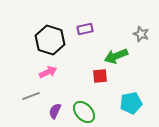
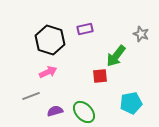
green arrow: rotated 30 degrees counterclockwise
purple semicircle: rotated 49 degrees clockwise
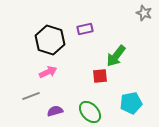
gray star: moved 3 px right, 21 px up
green ellipse: moved 6 px right
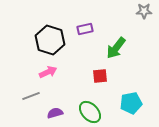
gray star: moved 2 px up; rotated 21 degrees counterclockwise
green arrow: moved 8 px up
purple semicircle: moved 2 px down
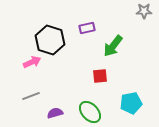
purple rectangle: moved 2 px right, 1 px up
green arrow: moved 3 px left, 2 px up
pink arrow: moved 16 px left, 10 px up
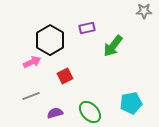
black hexagon: rotated 12 degrees clockwise
red square: moved 35 px left; rotated 21 degrees counterclockwise
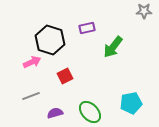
black hexagon: rotated 12 degrees counterclockwise
green arrow: moved 1 px down
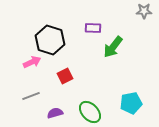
purple rectangle: moved 6 px right; rotated 14 degrees clockwise
